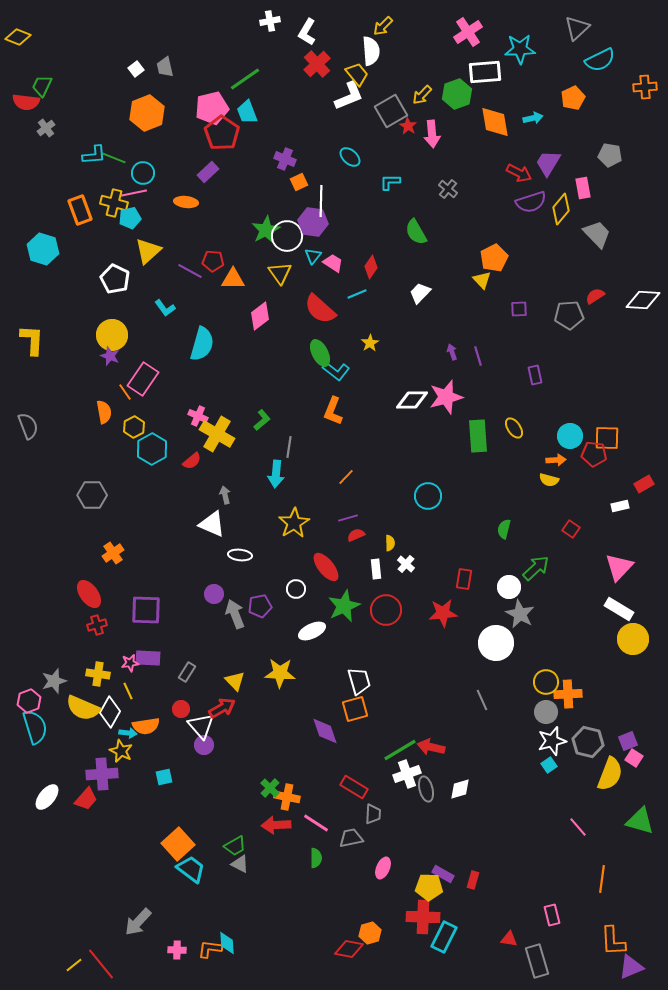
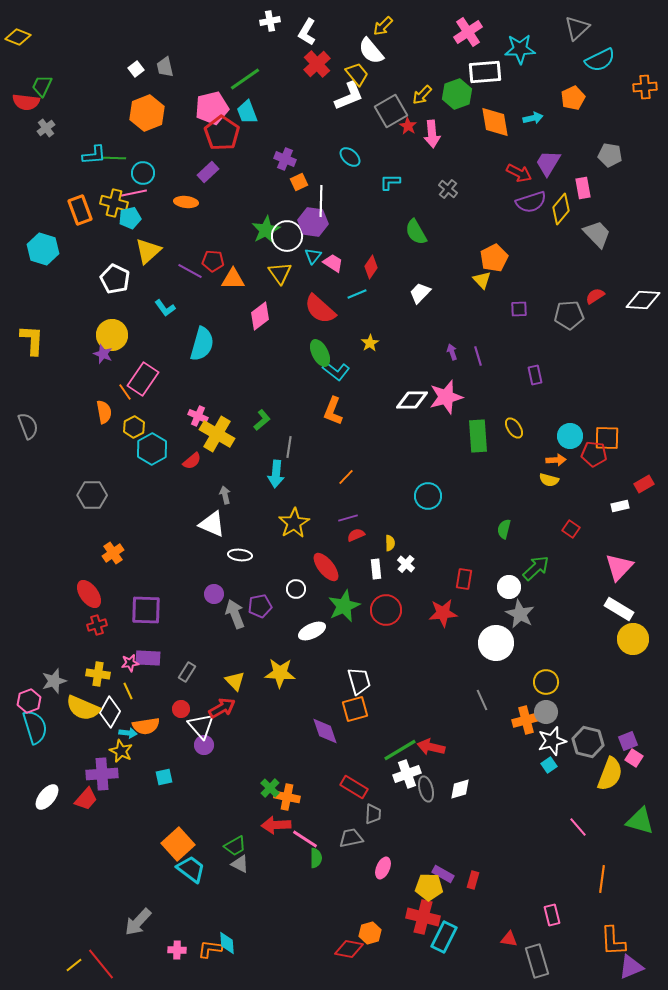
white semicircle at (371, 51): rotated 144 degrees clockwise
green line at (114, 158): rotated 20 degrees counterclockwise
purple star at (110, 356): moved 7 px left, 2 px up
orange cross at (568, 694): moved 42 px left, 26 px down; rotated 12 degrees counterclockwise
pink line at (316, 823): moved 11 px left, 16 px down
red cross at (423, 917): rotated 12 degrees clockwise
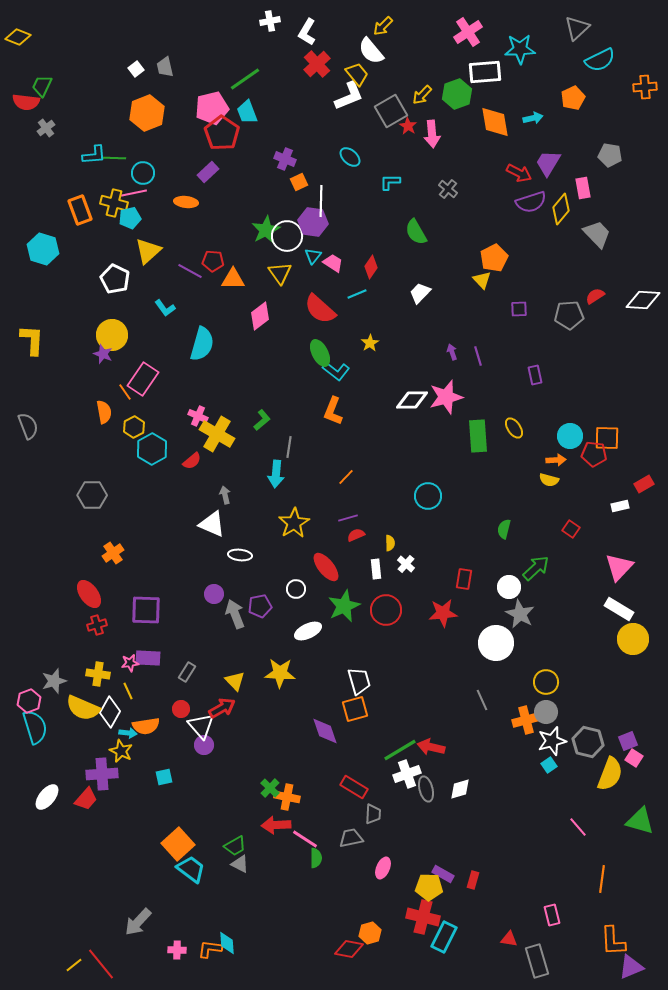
white ellipse at (312, 631): moved 4 px left
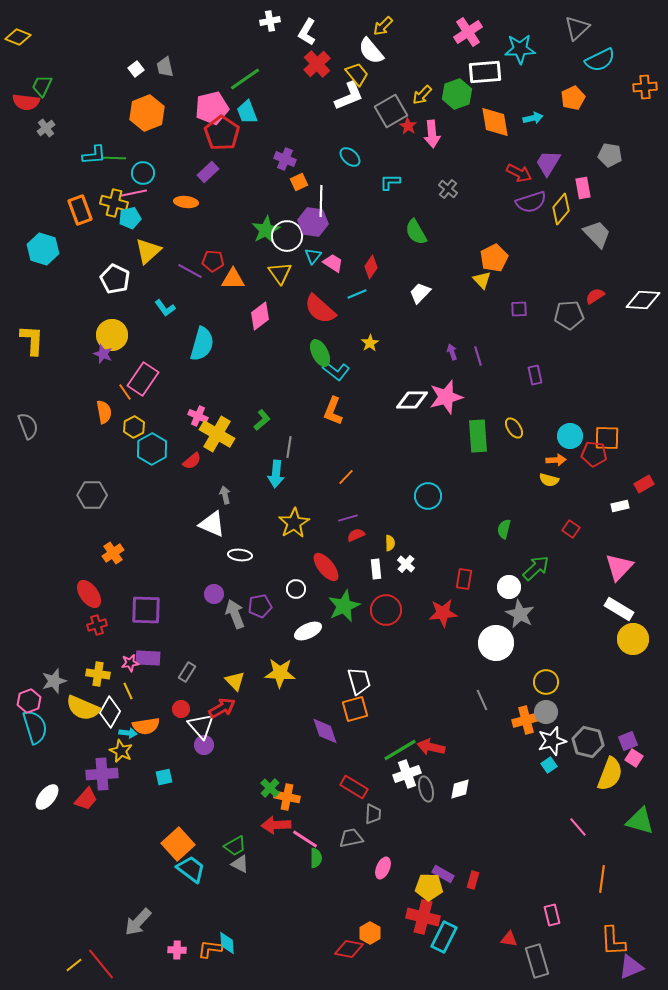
orange hexagon at (370, 933): rotated 15 degrees counterclockwise
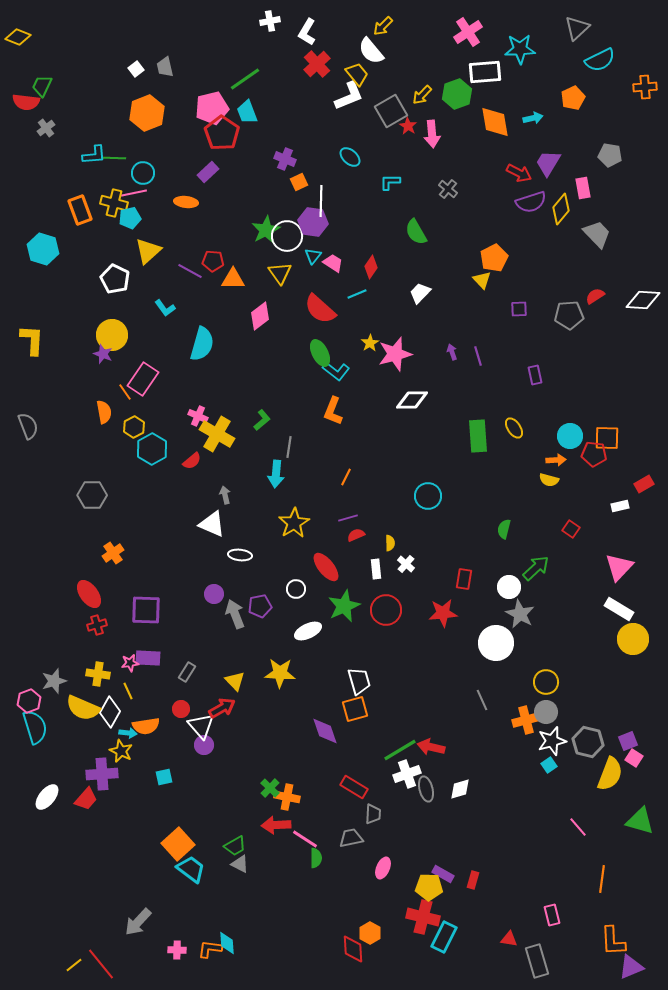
pink star at (446, 397): moved 51 px left, 43 px up
orange line at (346, 477): rotated 18 degrees counterclockwise
red diamond at (349, 949): moved 4 px right; rotated 76 degrees clockwise
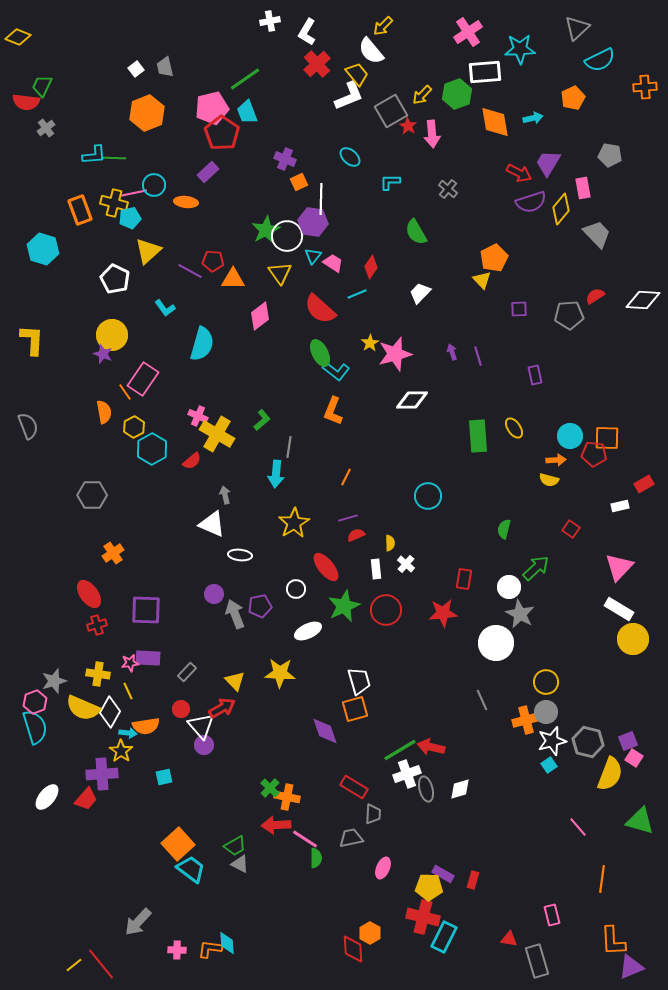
cyan circle at (143, 173): moved 11 px right, 12 px down
white line at (321, 201): moved 2 px up
gray rectangle at (187, 672): rotated 12 degrees clockwise
pink hexagon at (29, 701): moved 6 px right, 1 px down
yellow star at (121, 751): rotated 10 degrees clockwise
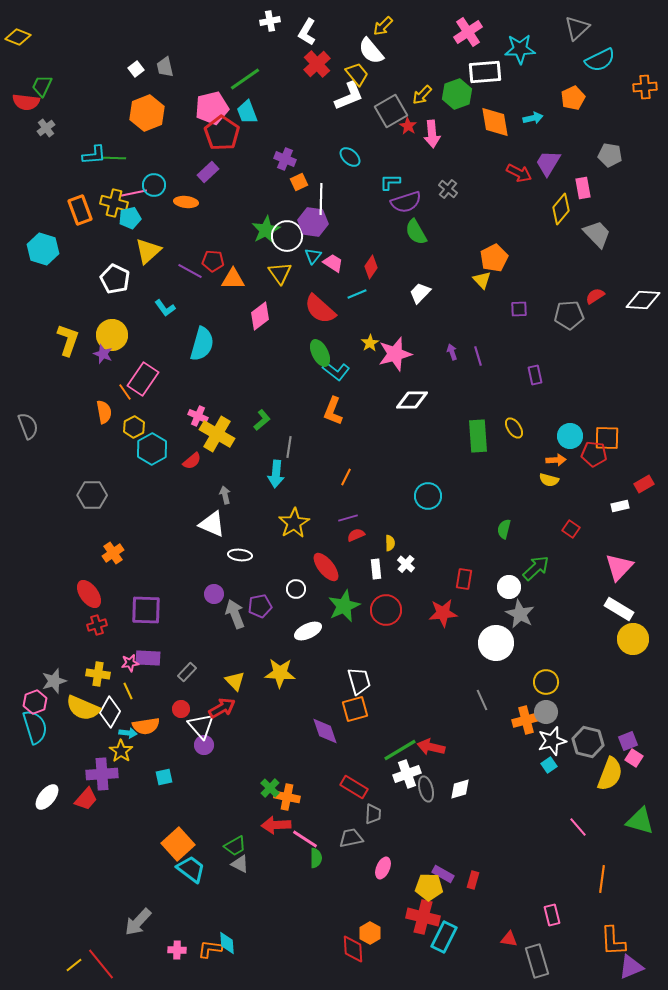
purple semicircle at (531, 202): moved 125 px left
yellow L-shape at (32, 340): moved 36 px right; rotated 16 degrees clockwise
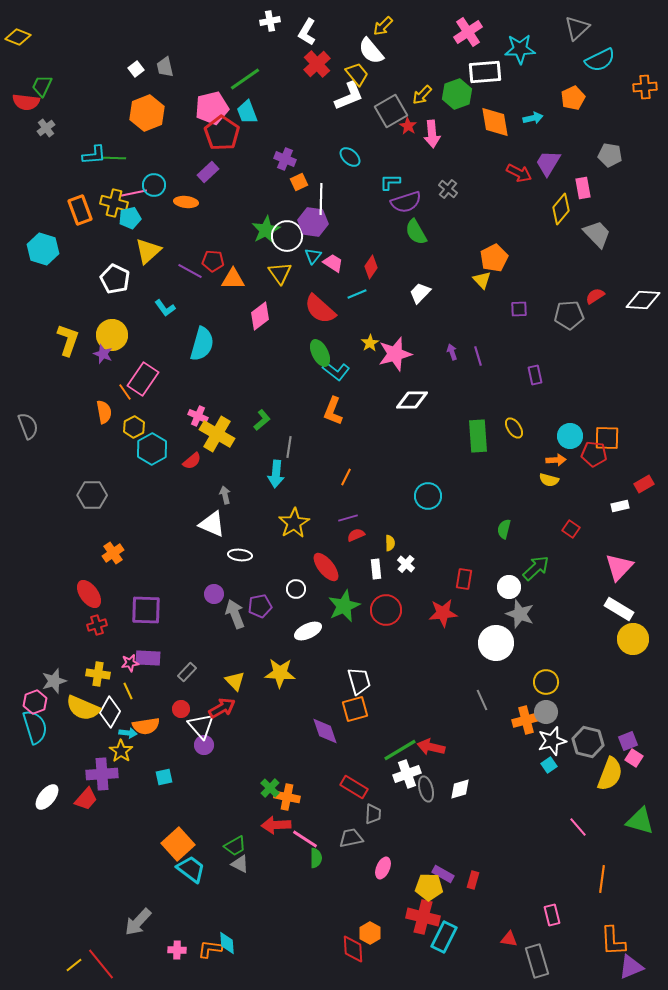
gray star at (520, 614): rotated 8 degrees counterclockwise
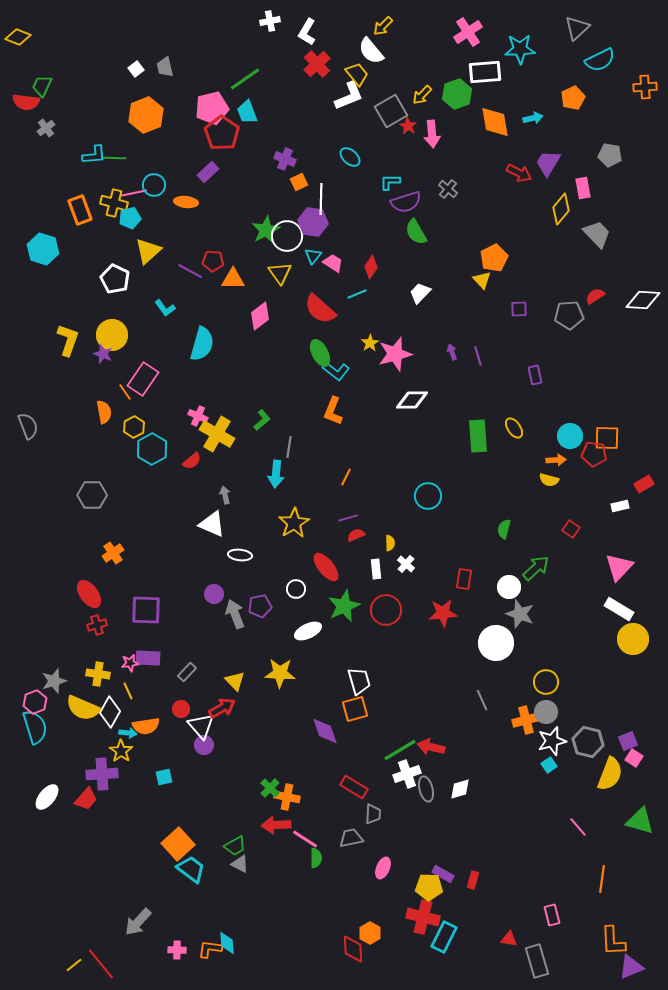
orange hexagon at (147, 113): moved 1 px left, 2 px down
